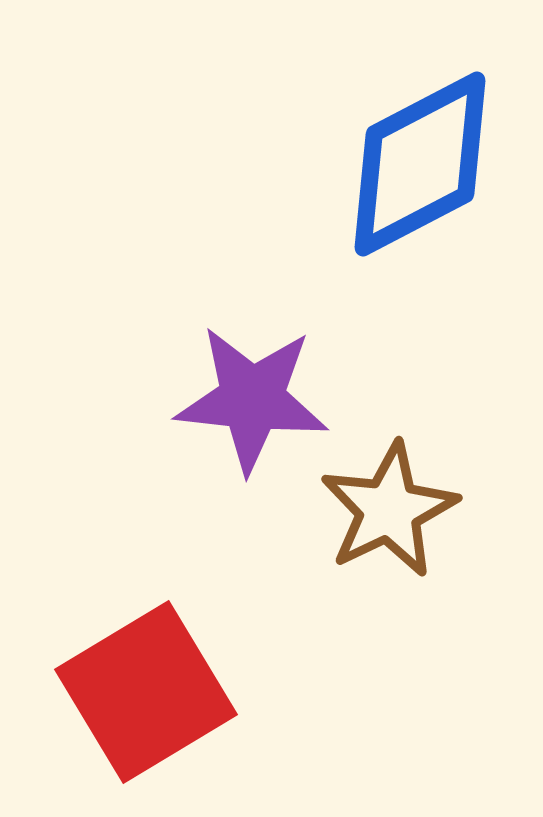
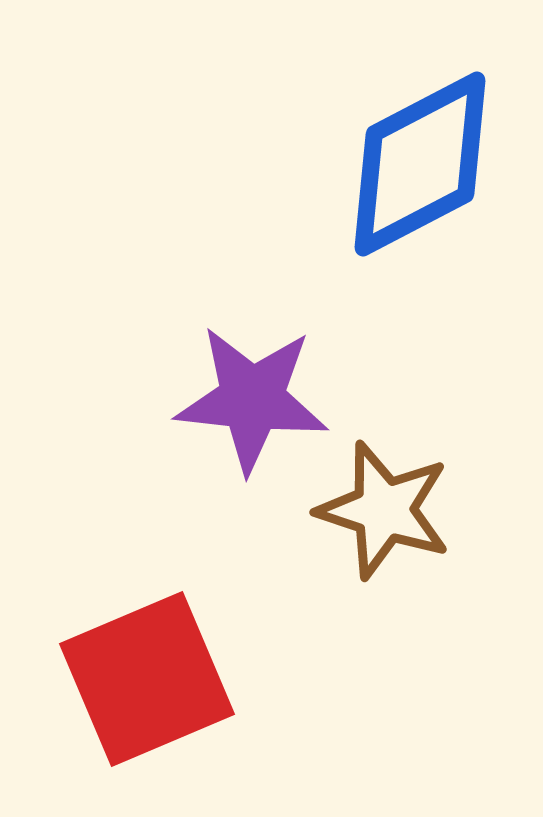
brown star: moved 5 px left; rotated 28 degrees counterclockwise
red square: moved 1 px right, 13 px up; rotated 8 degrees clockwise
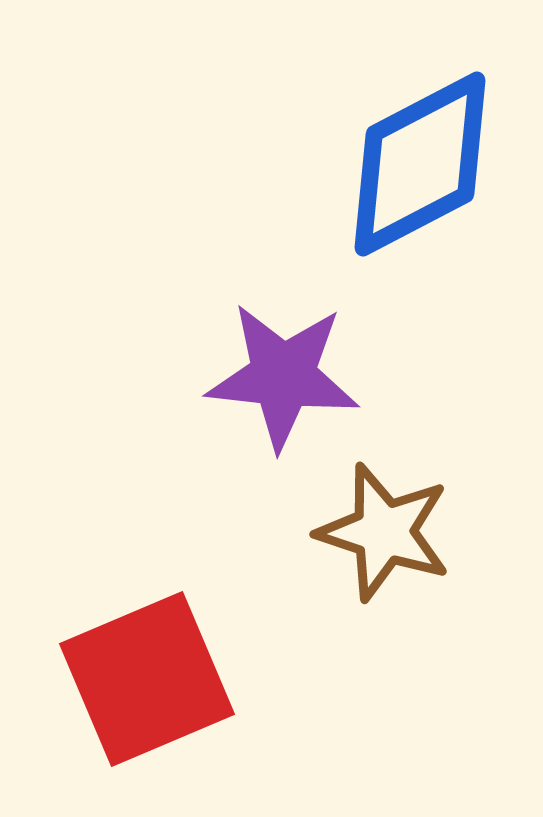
purple star: moved 31 px right, 23 px up
brown star: moved 22 px down
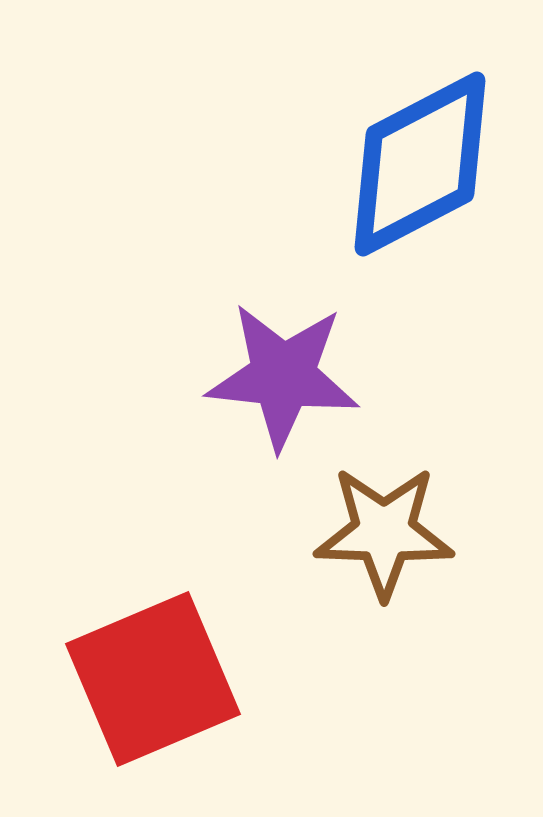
brown star: rotated 16 degrees counterclockwise
red square: moved 6 px right
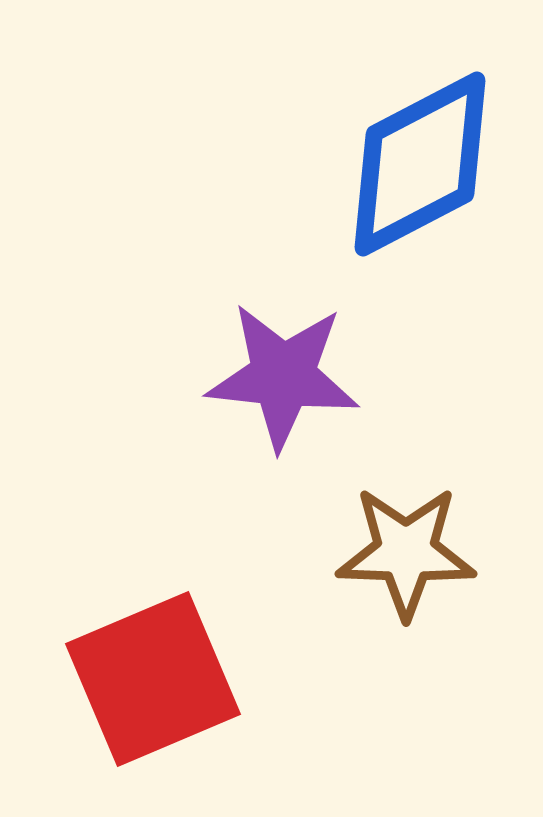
brown star: moved 22 px right, 20 px down
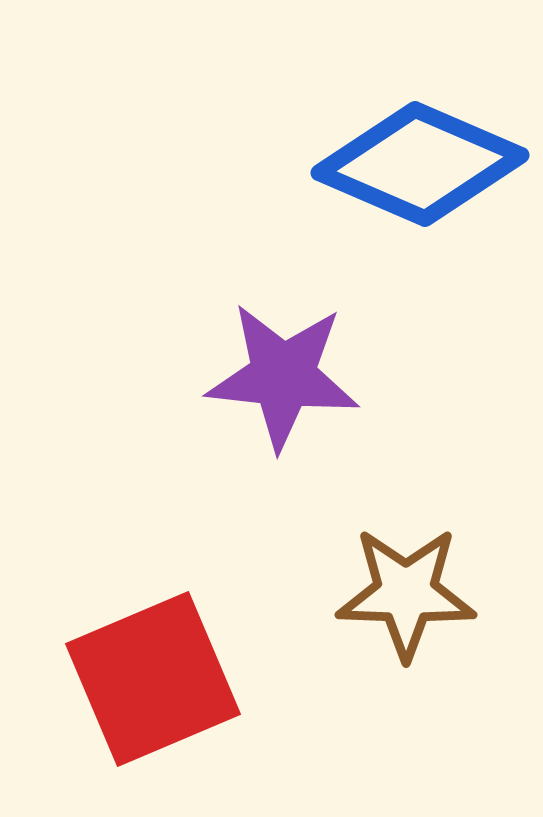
blue diamond: rotated 51 degrees clockwise
brown star: moved 41 px down
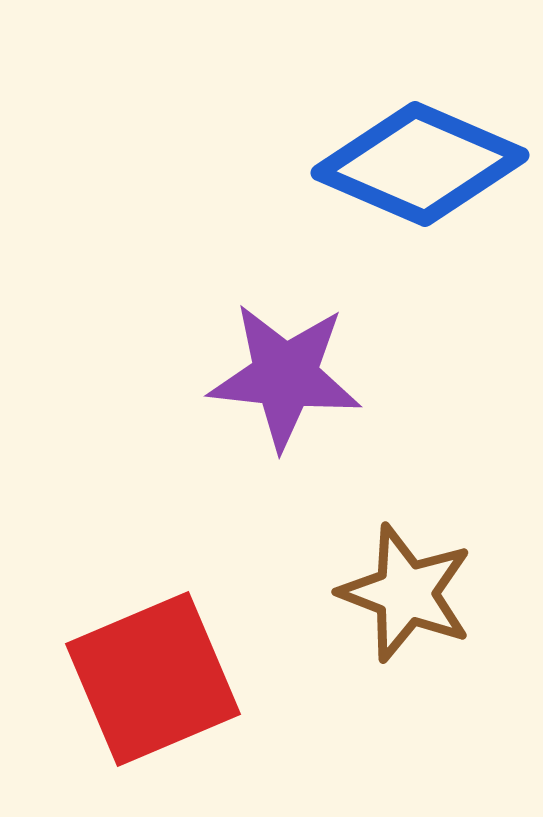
purple star: moved 2 px right
brown star: rotated 19 degrees clockwise
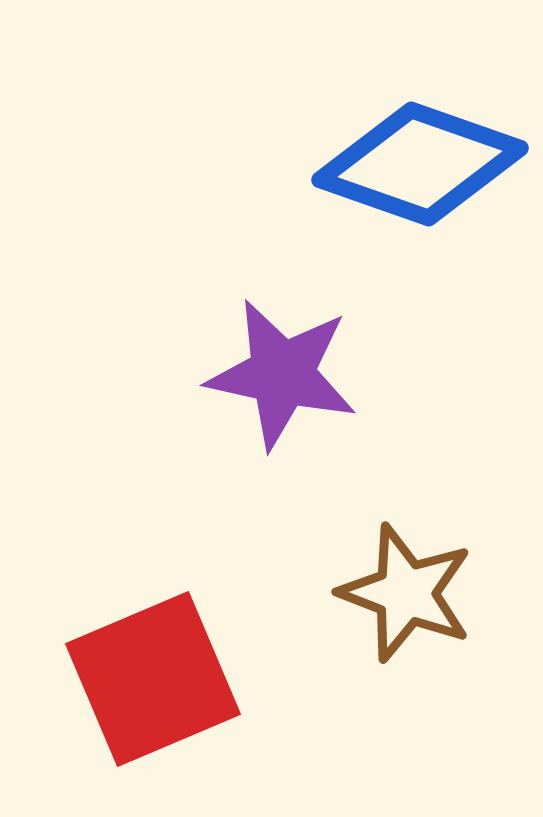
blue diamond: rotated 4 degrees counterclockwise
purple star: moved 3 px left, 2 px up; rotated 6 degrees clockwise
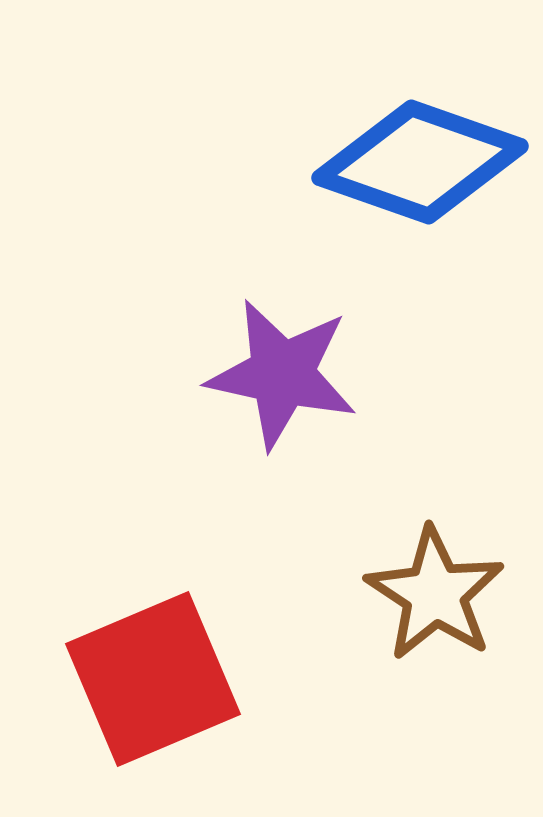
blue diamond: moved 2 px up
brown star: moved 29 px right, 1 px down; rotated 12 degrees clockwise
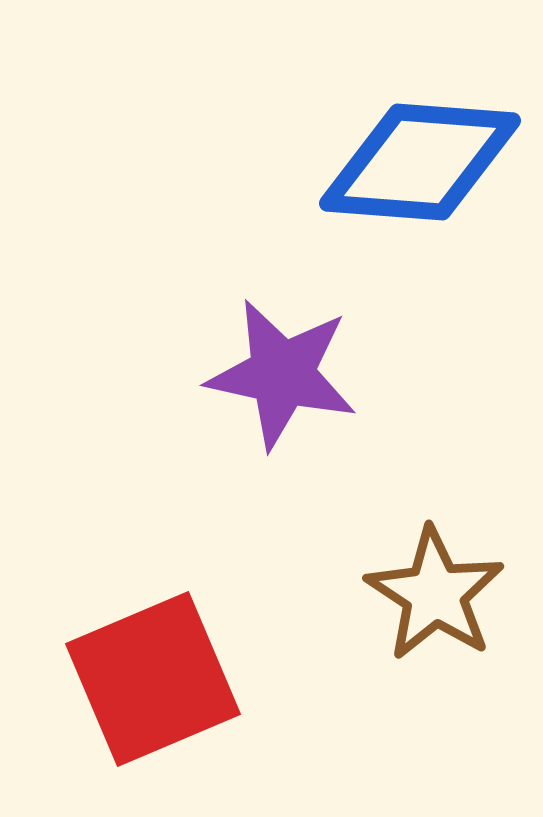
blue diamond: rotated 15 degrees counterclockwise
